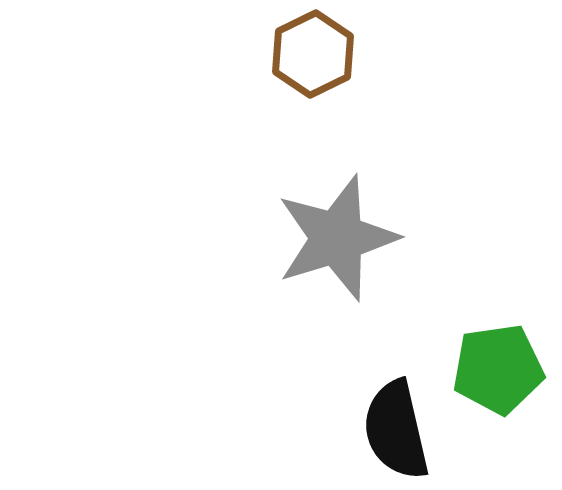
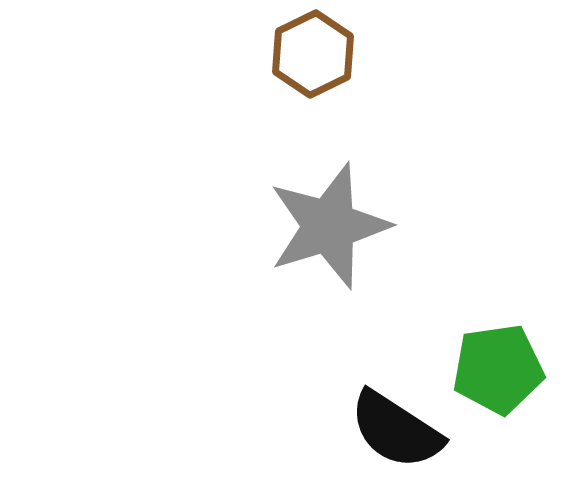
gray star: moved 8 px left, 12 px up
black semicircle: rotated 44 degrees counterclockwise
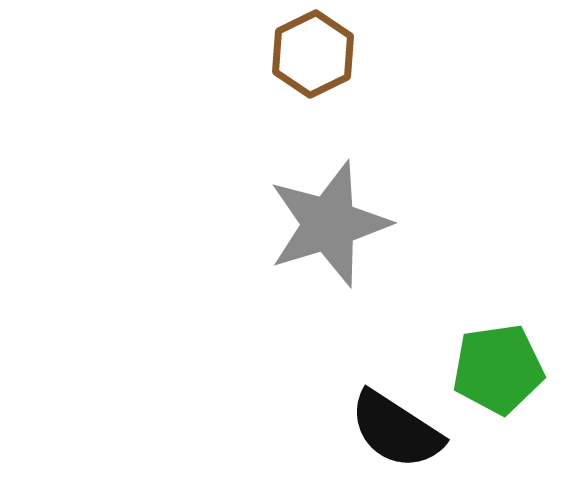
gray star: moved 2 px up
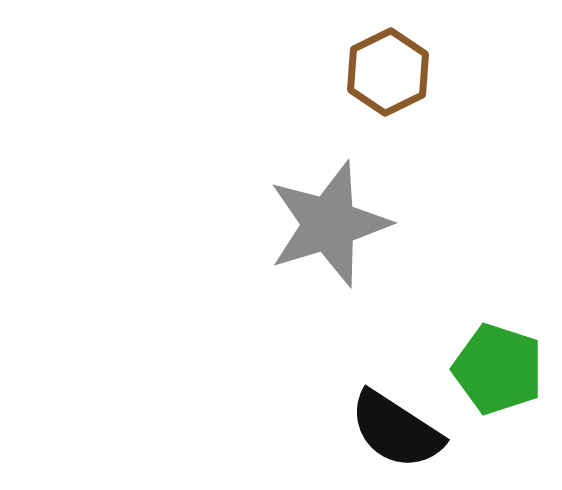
brown hexagon: moved 75 px right, 18 px down
green pentagon: rotated 26 degrees clockwise
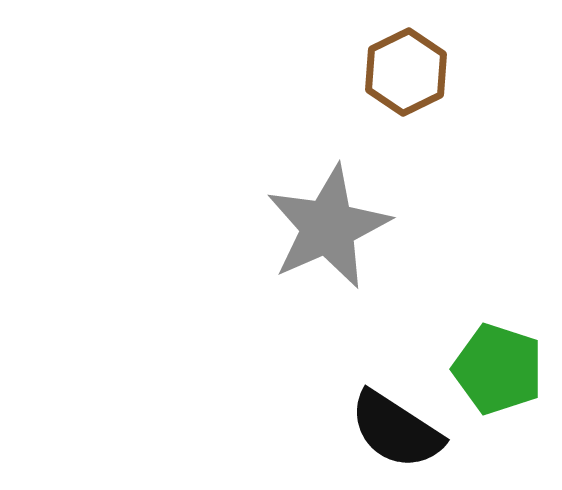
brown hexagon: moved 18 px right
gray star: moved 1 px left, 3 px down; rotated 7 degrees counterclockwise
